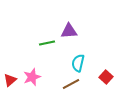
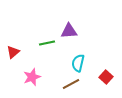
red triangle: moved 3 px right, 28 px up
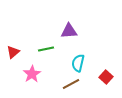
green line: moved 1 px left, 6 px down
pink star: moved 3 px up; rotated 12 degrees counterclockwise
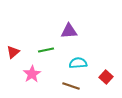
green line: moved 1 px down
cyan semicircle: rotated 72 degrees clockwise
brown line: moved 2 px down; rotated 48 degrees clockwise
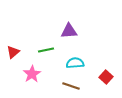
cyan semicircle: moved 3 px left
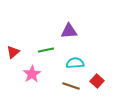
red square: moved 9 px left, 4 px down
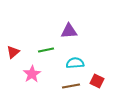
red square: rotated 16 degrees counterclockwise
brown line: rotated 30 degrees counterclockwise
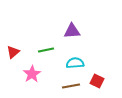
purple triangle: moved 3 px right
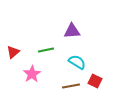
cyan semicircle: moved 2 px right, 1 px up; rotated 36 degrees clockwise
red square: moved 2 px left
